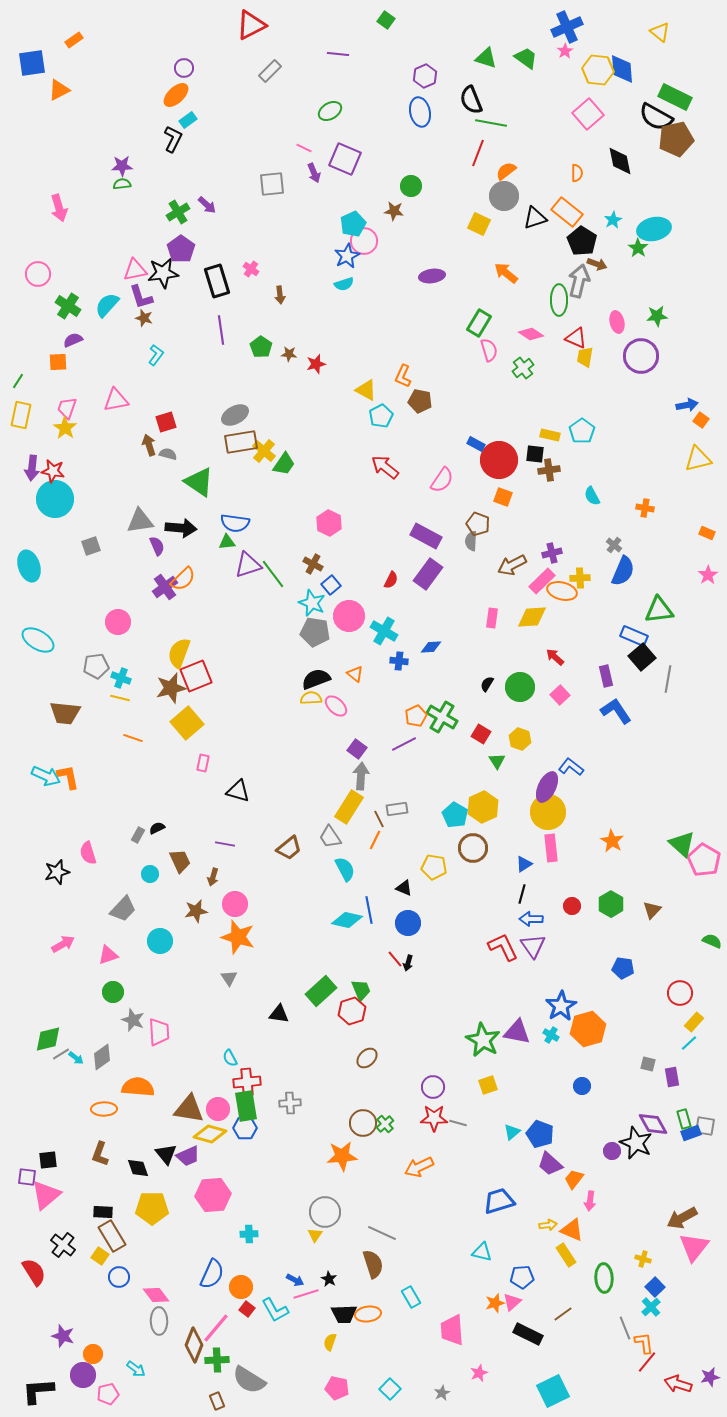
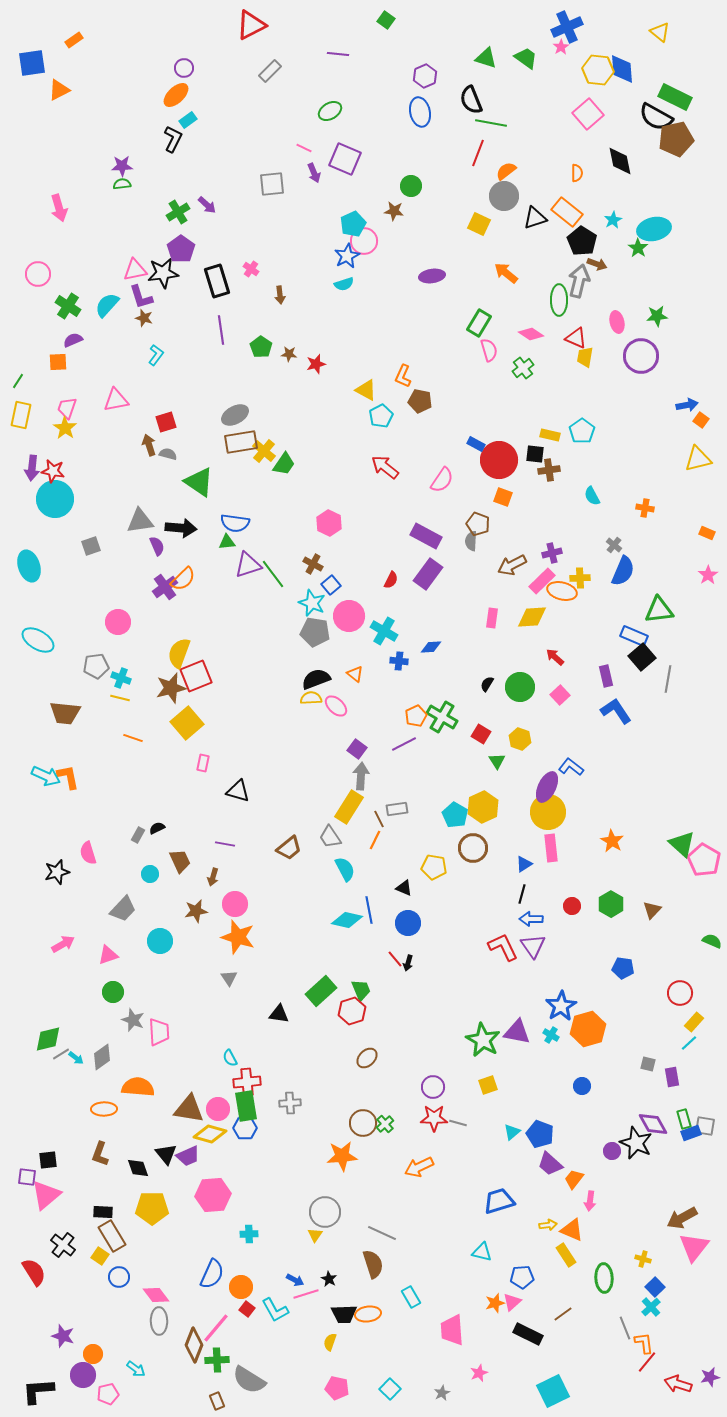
pink star at (565, 51): moved 4 px left, 4 px up
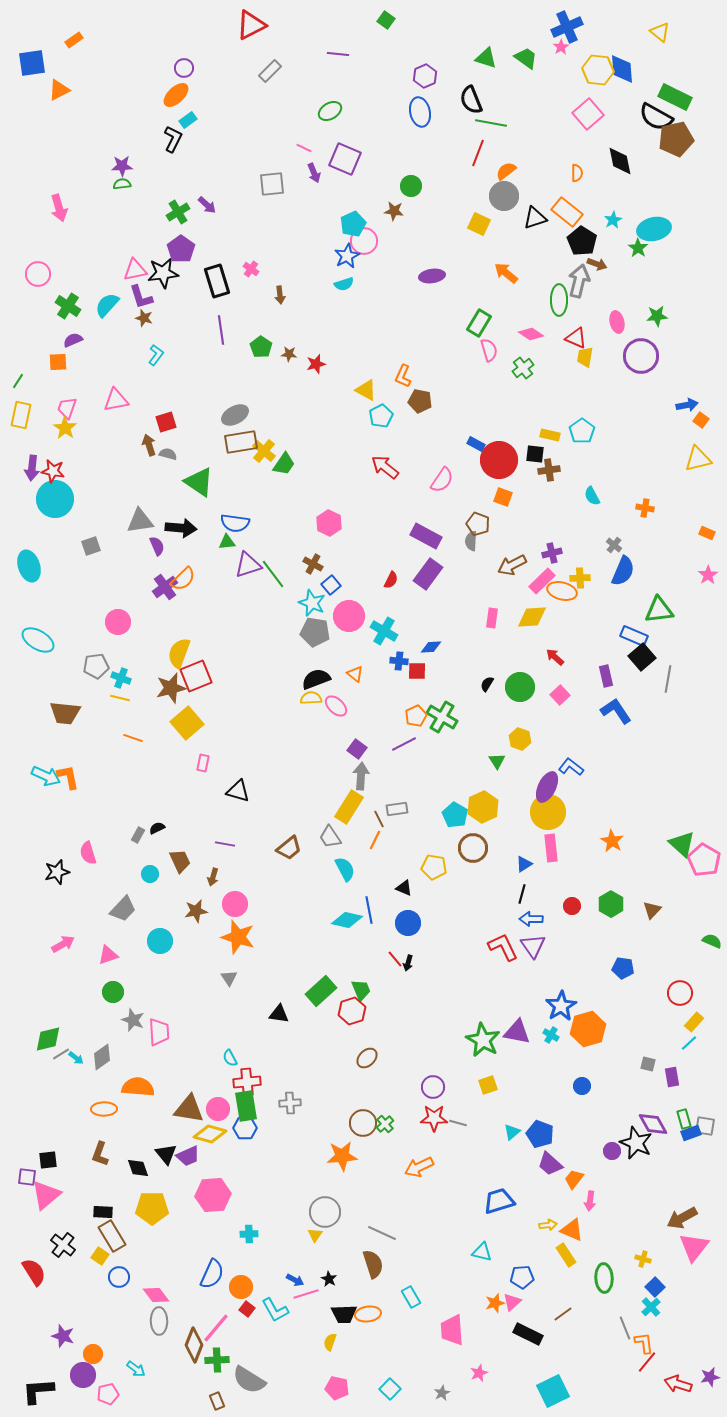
red square at (481, 734): moved 64 px left, 63 px up; rotated 30 degrees counterclockwise
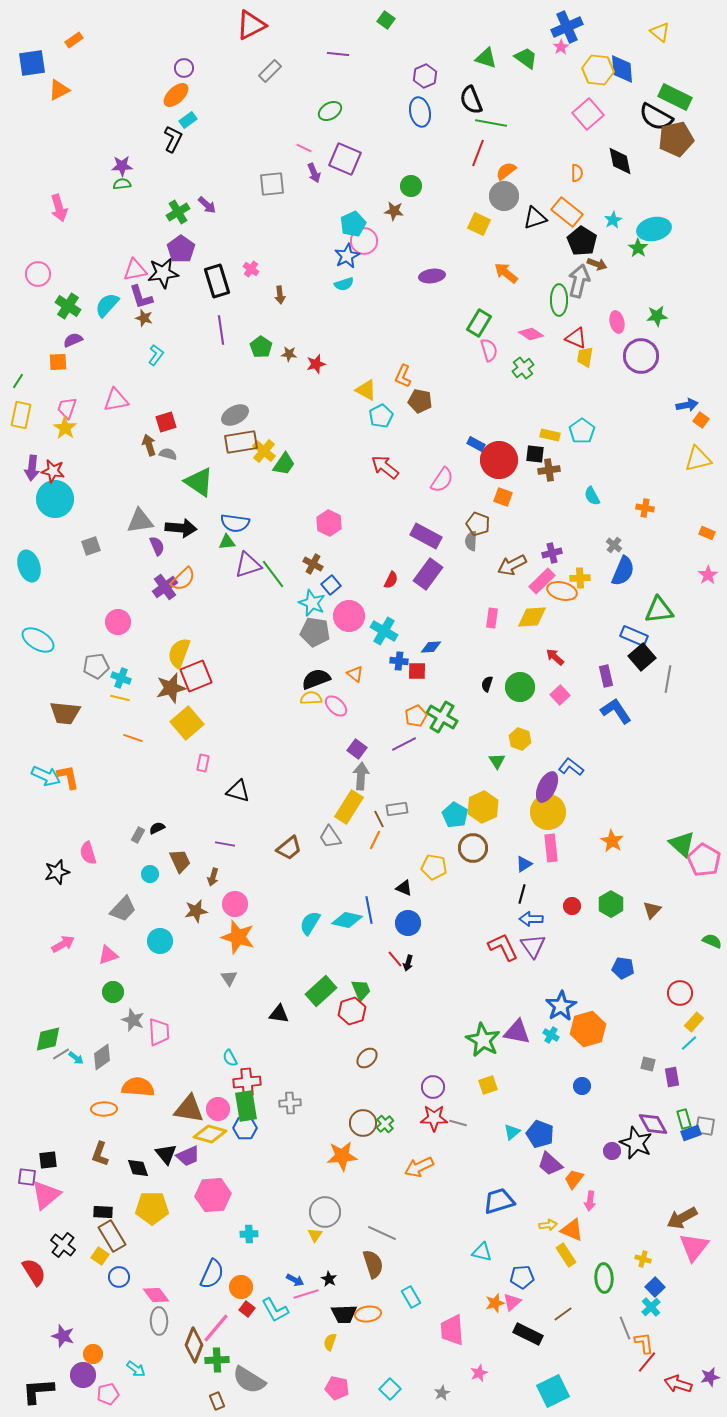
black semicircle at (487, 684): rotated 14 degrees counterclockwise
cyan semicircle at (345, 869): moved 35 px left, 54 px down; rotated 120 degrees counterclockwise
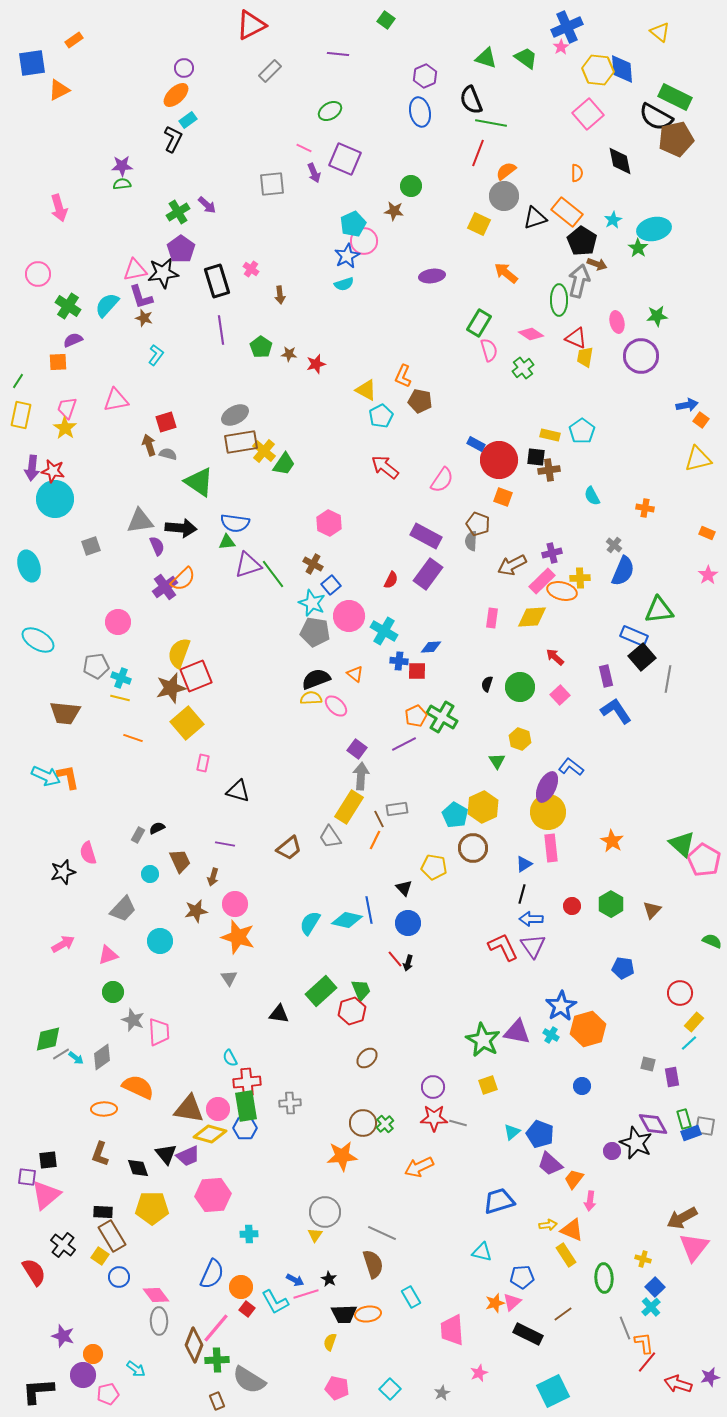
black square at (535, 454): moved 1 px right, 3 px down
black star at (57, 872): moved 6 px right
black triangle at (404, 888): rotated 24 degrees clockwise
orange semicircle at (138, 1087): rotated 20 degrees clockwise
cyan L-shape at (275, 1310): moved 8 px up
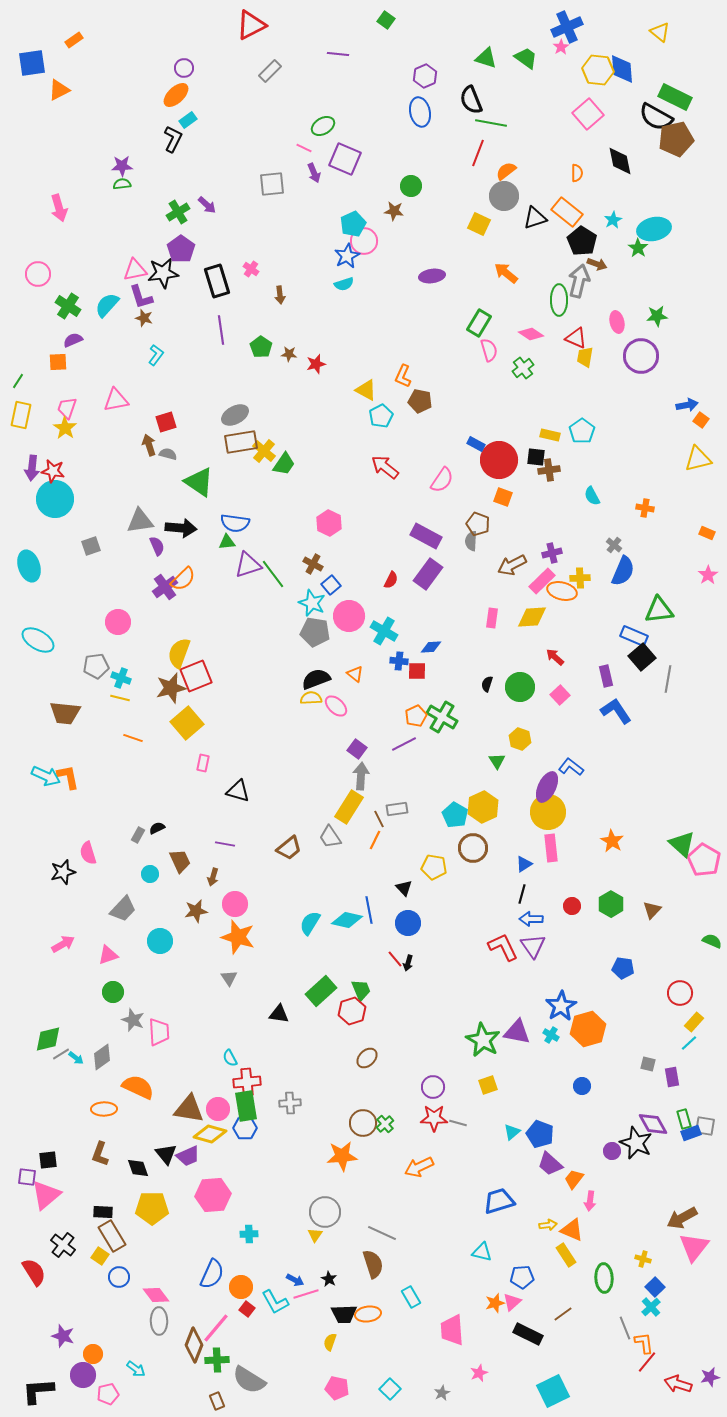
green ellipse at (330, 111): moved 7 px left, 15 px down
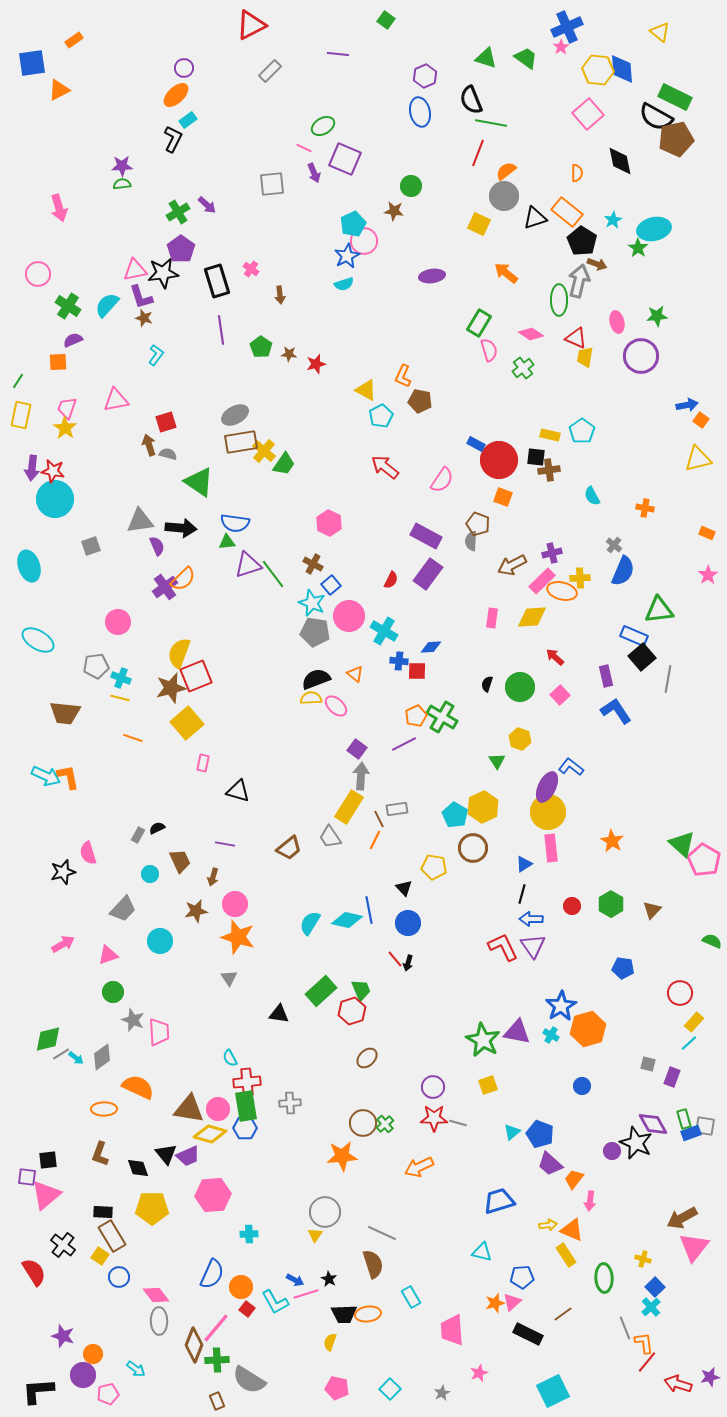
purple rectangle at (672, 1077): rotated 30 degrees clockwise
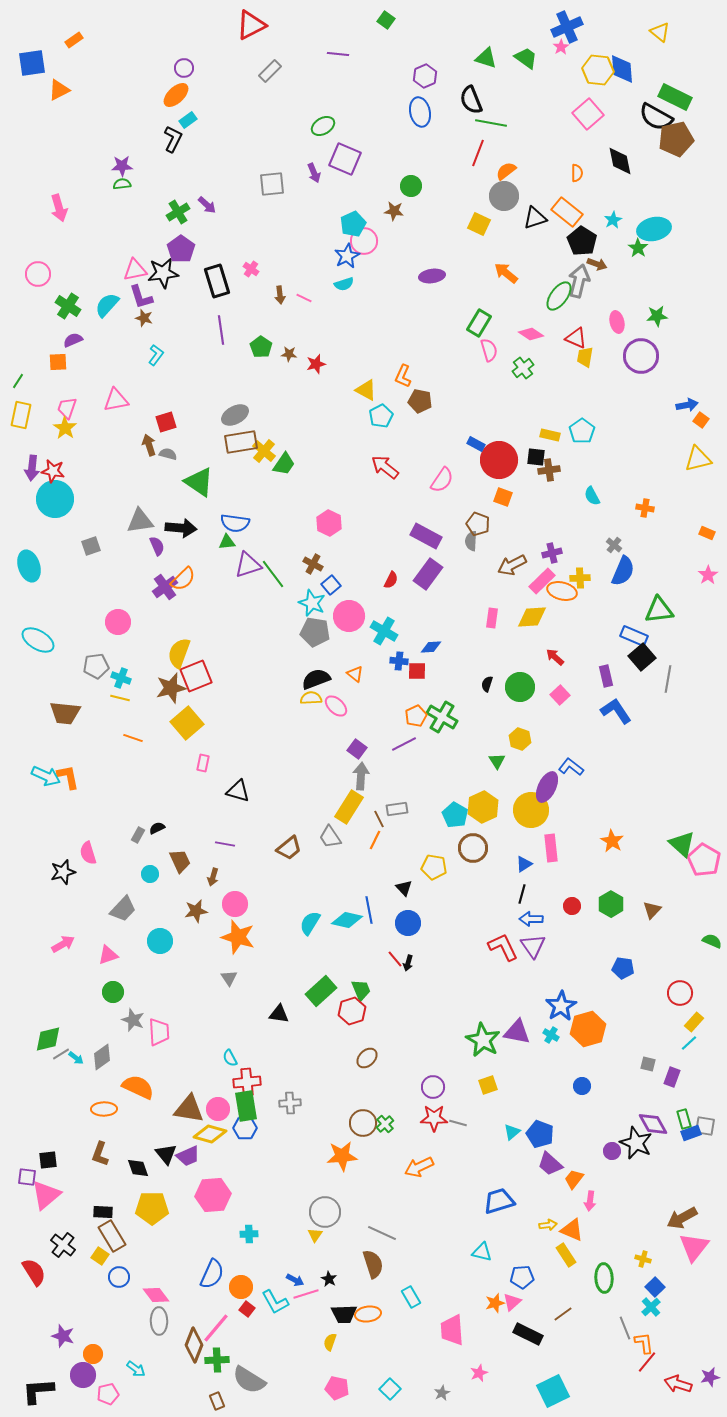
pink line at (304, 148): moved 150 px down
green ellipse at (559, 300): moved 4 px up; rotated 36 degrees clockwise
yellow circle at (548, 812): moved 17 px left, 2 px up
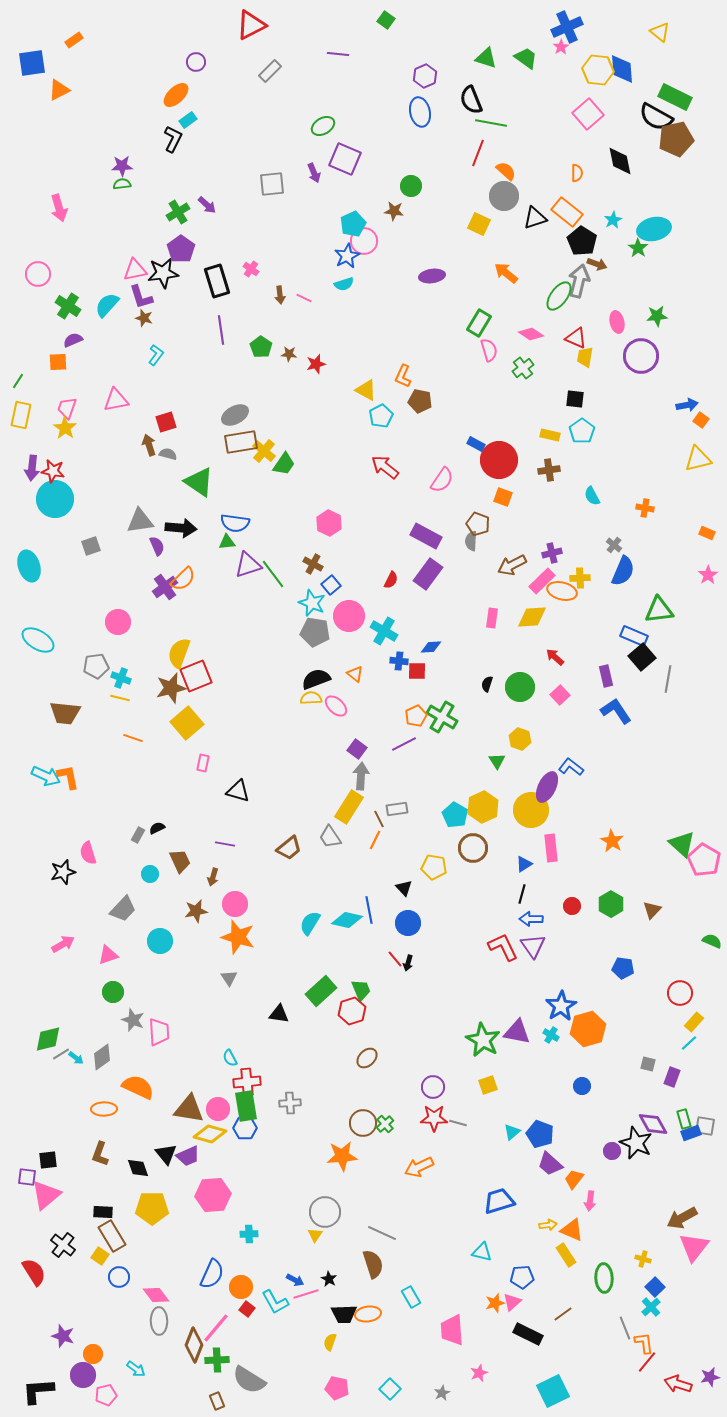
purple circle at (184, 68): moved 12 px right, 6 px up
orange semicircle at (506, 171): rotated 80 degrees clockwise
black square at (536, 457): moved 39 px right, 58 px up
pink pentagon at (108, 1394): moved 2 px left, 1 px down
